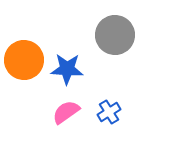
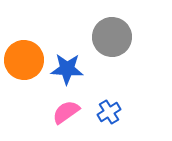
gray circle: moved 3 px left, 2 px down
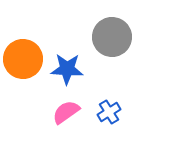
orange circle: moved 1 px left, 1 px up
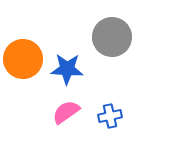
blue cross: moved 1 px right, 4 px down; rotated 20 degrees clockwise
